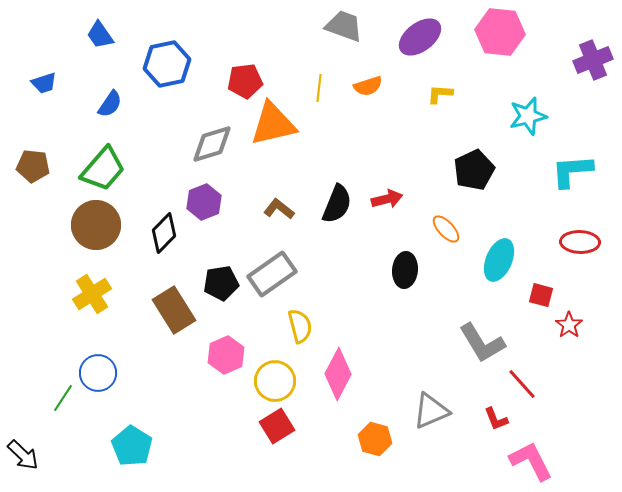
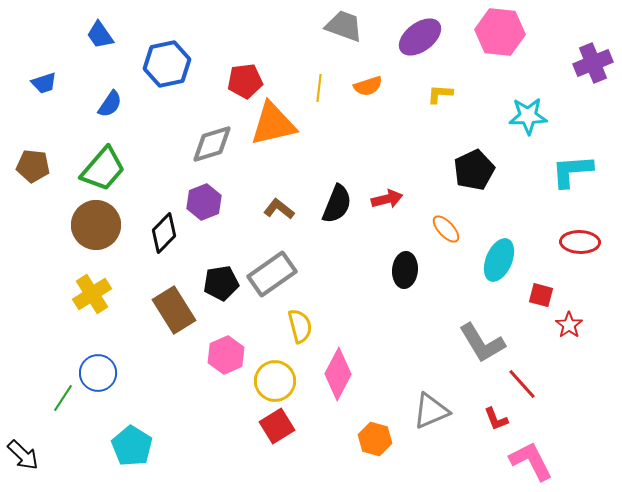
purple cross at (593, 60): moved 3 px down
cyan star at (528, 116): rotated 12 degrees clockwise
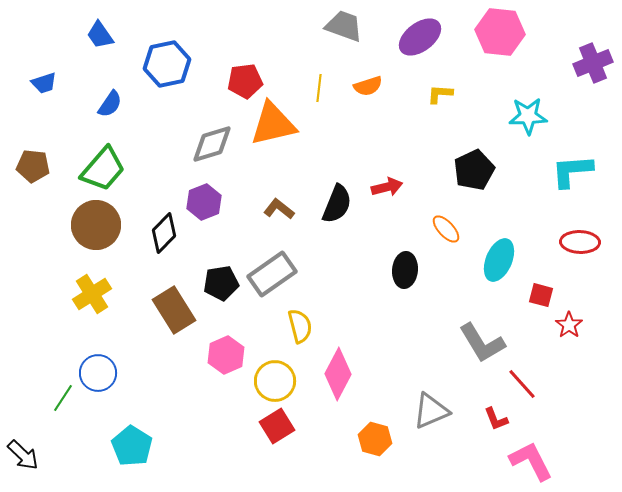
red arrow at (387, 199): moved 12 px up
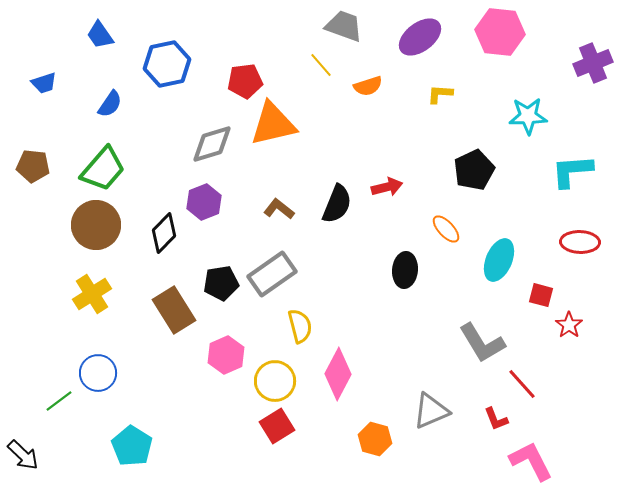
yellow line at (319, 88): moved 2 px right, 23 px up; rotated 48 degrees counterclockwise
green line at (63, 398): moved 4 px left, 3 px down; rotated 20 degrees clockwise
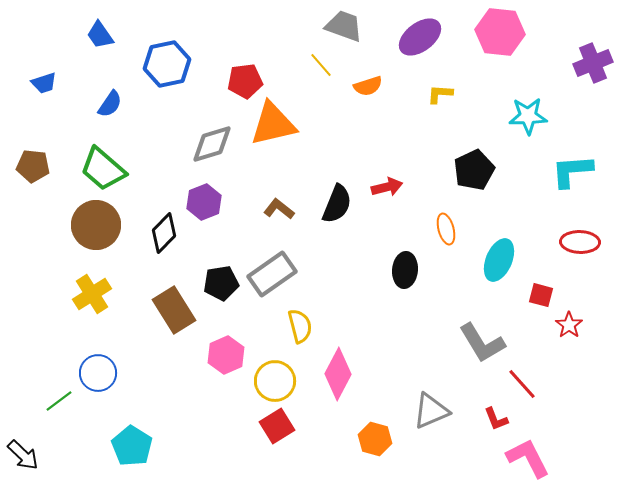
green trapezoid at (103, 169): rotated 90 degrees clockwise
orange ellipse at (446, 229): rotated 28 degrees clockwise
pink L-shape at (531, 461): moved 3 px left, 3 px up
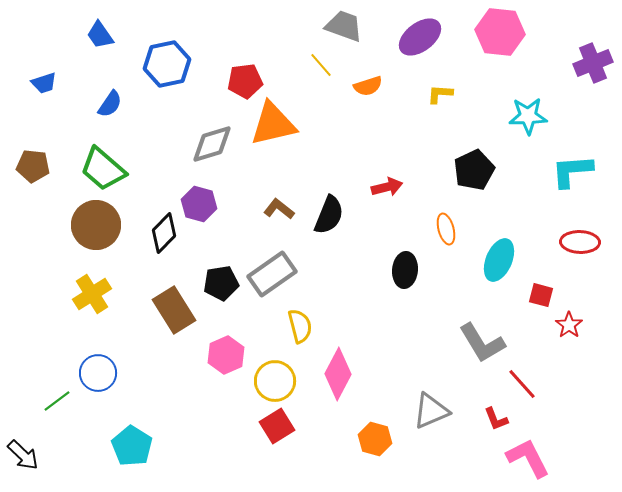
purple hexagon at (204, 202): moved 5 px left, 2 px down; rotated 24 degrees counterclockwise
black semicircle at (337, 204): moved 8 px left, 11 px down
green line at (59, 401): moved 2 px left
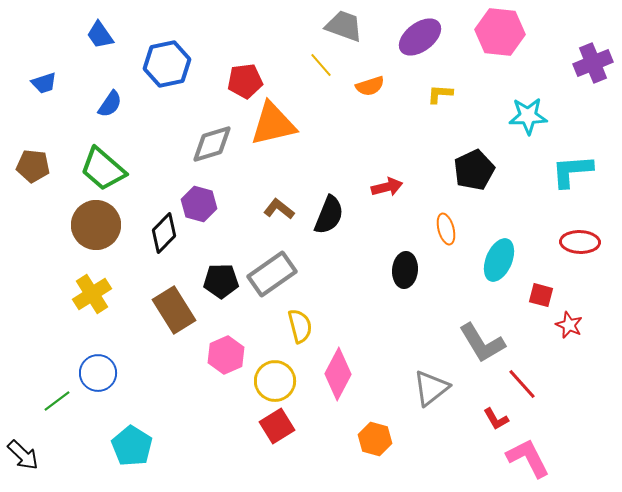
orange semicircle at (368, 86): moved 2 px right
black pentagon at (221, 283): moved 2 px up; rotated 8 degrees clockwise
red star at (569, 325): rotated 12 degrees counterclockwise
gray triangle at (431, 411): moved 23 px up; rotated 15 degrees counterclockwise
red L-shape at (496, 419): rotated 8 degrees counterclockwise
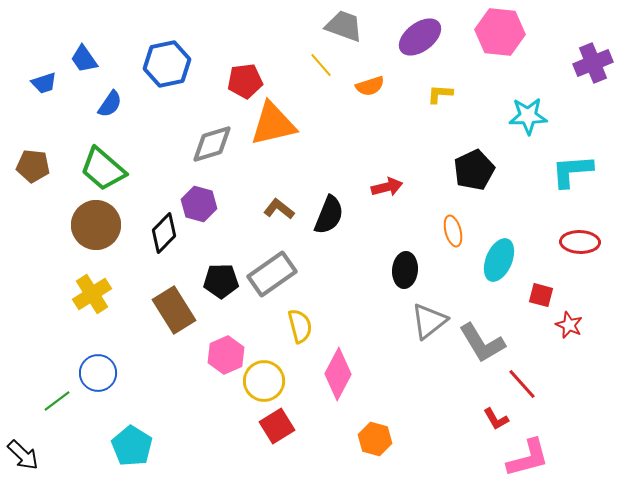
blue trapezoid at (100, 35): moved 16 px left, 24 px down
orange ellipse at (446, 229): moved 7 px right, 2 px down
yellow circle at (275, 381): moved 11 px left
gray triangle at (431, 388): moved 2 px left, 67 px up
pink L-shape at (528, 458): rotated 102 degrees clockwise
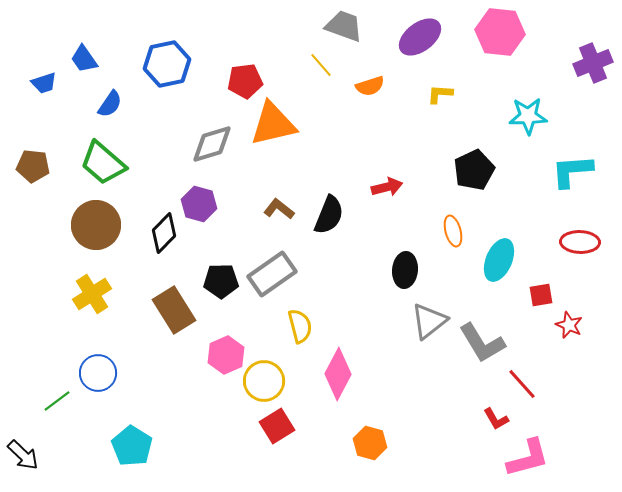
green trapezoid at (103, 169): moved 6 px up
red square at (541, 295): rotated 25 degrees counterclockwise
orange hexagon at (375, 439): moved 5 px left, 4 px down
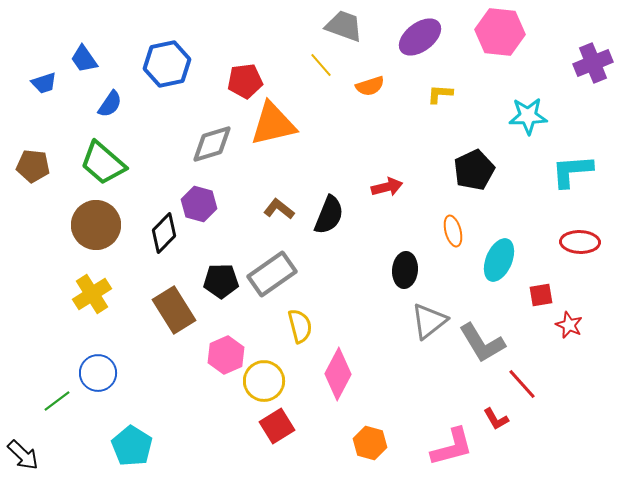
pink L-shape at (528, 458): moved 76 px left, 11 px up
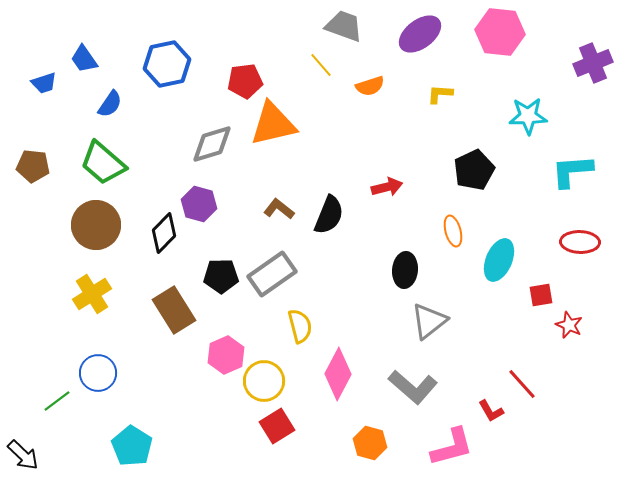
purple ellipse at (420, 37): moved 3 px up
black pentagon at (221, 281): moved 5 px up
gray L-shape at (482, 343): moved 69 px left, 44 px down; rotated 18 degrees counterclockwise
red L-shape at (496, 419): moved 5 px left, 8 px up
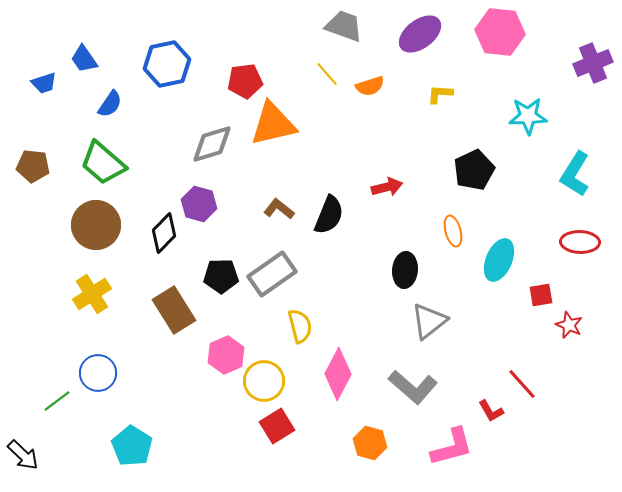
yellow line at (321, 65): moved 6 px right, 9 px down
cyan L-shape at (572, 171): moved 3 px right, 3 px down; rotated 54 degrees counterclockwise
